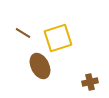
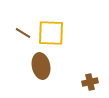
yellow square: moved 7 px left, 5 px up; rotated 20 degrees clockwise
brown ellipse: moved 1 px right; rotated 15 degrees clockwise
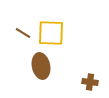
brown cross: rotated 21 degrees clockwise
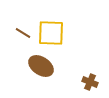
brown ellipse: rotated 45 degrees counterclockwise
brown cross: rotated 14 degrees clockwise
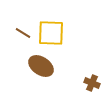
brown cross: moved 2 px right, 1 px down
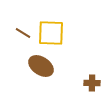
brown cross: rotated 21 degrees counterclockwise
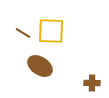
yellow square: moved 2 px up
brown ellipse: moved 1 px left
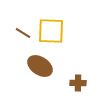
brown cross: moved 14 px left
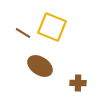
yellow square: moved 1 px right, 4 px up; rotated 20 degrees clockwise
